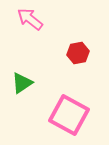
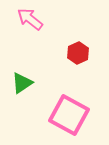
red hexagon: rotated 15 degrees counterclockwise
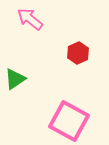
green triangle: moved 7 px left, 4 px up
pink square: moved 6 px down
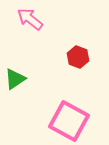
red hexagon: moved 4 px down; rotated 15 degrees counterclockwise
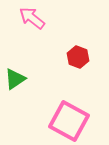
pink arrow: moved 2 px right, 1 px up
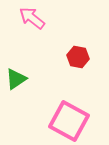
red hexagon: rotated 10 degrees counterclockwise
green triangle: moved 1 px right
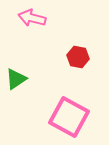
pink arrow: rotated 24 degrees counterclockwise
pink square: moved 4 px up
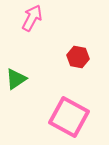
pink arrow: rotated 104 degrees clockwise
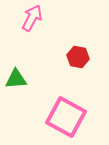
green triangle: rotated 30 degrees clockwise
pink square: moved 3 px left
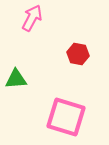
red hexagon: moved 3 px up
pink square: rotated 12 degrees counterclockwise
